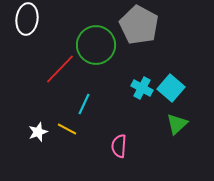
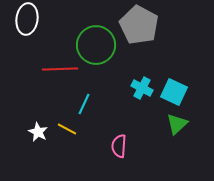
red line: rotated 44 degrees clockwise
cyan square: moved 3 px right, 4 px down; rotated 16 degrees counterclockwise
white star: rotated 24 degrees counterclockwise
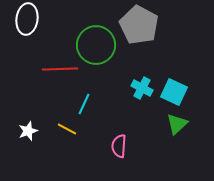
white star: moved 10 px left, 1 px up; rotated 24 degrees clockwise
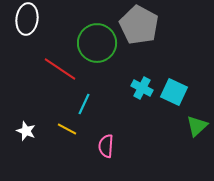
green circle: moved 1 px right, 2 px up
red line: rotated 36 degrees clockwise
green triangle: moved 20 px right, 2 px down
white star: moved 2 px left; rotated 30 degrees counterclockwise
pink semicircle: moved 13 px left
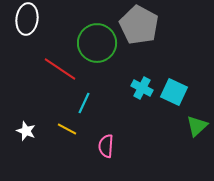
cyan line: moved 1 px up
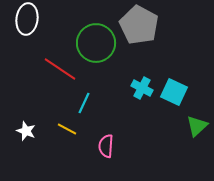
green circle: moved 1 px left
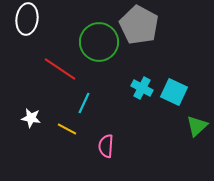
green circle: moved 3 px right, 1 px up
white star: moved 5 px right, 13 px up; rotated 12 degrees counterclockwise
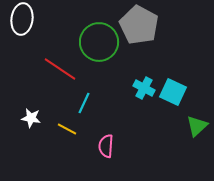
white ellipse: moved 5 px left
cyan cross: moved 2 px right
cyan square: moved 1 px left
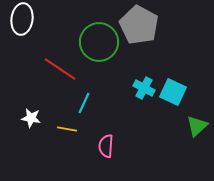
yellow line: rotated 18 degrees counterclockwise
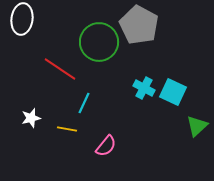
white star: rotated 24 degrees counterclockwise
pink semicircle: rotated 145 degrees counterclockwise
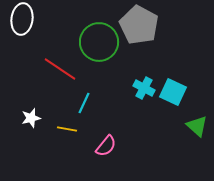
green triangle: rotated 35 degrees counterclockwise
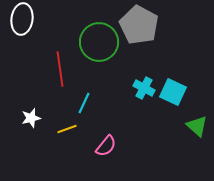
red line: rotated 48 degrees clockwise
yellow line: rotated 30 degrees counterclockwise
